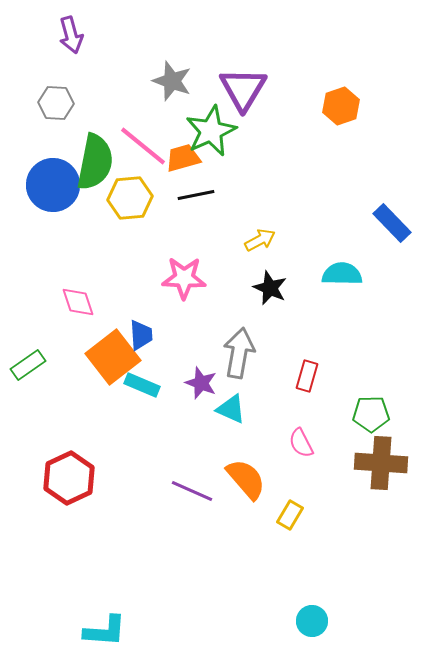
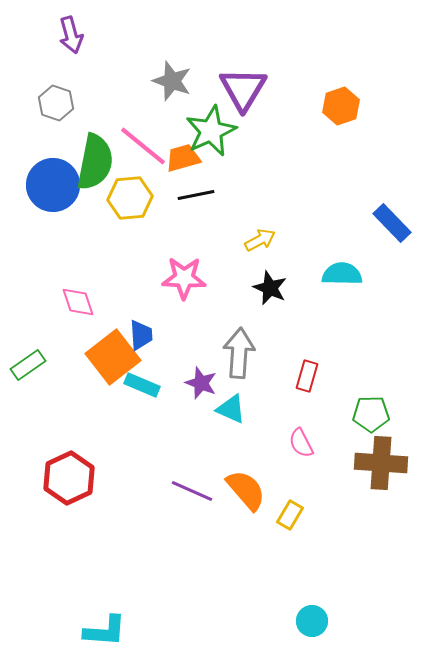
gray hexagon: rotated 16 degrees clockwise
gray arrow: rotated 6 degrees counterclockwise
orange semicircle: moved 11 px down
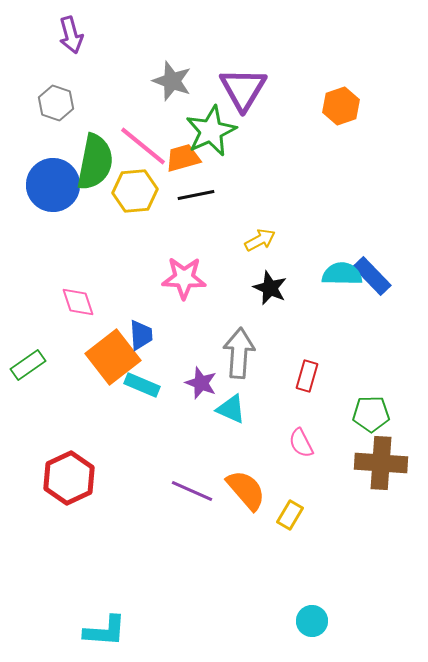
yellow hexagon: moved 5 px right, 7 px up
blue rectangle: moved 20 px left, 53 px down
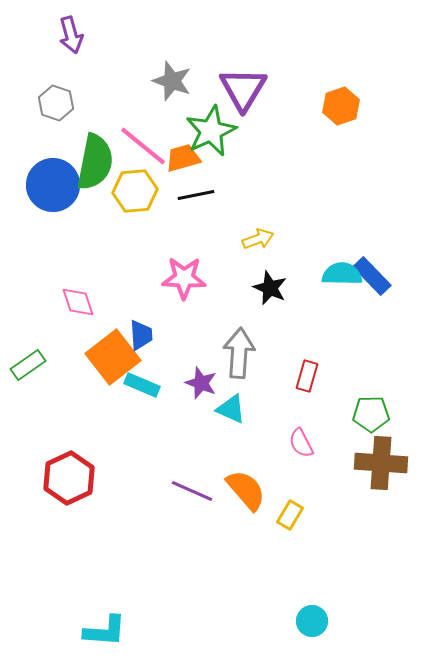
yellow arrow: moved 2 px left, 1 px up; rotated 8 degrees clockwise
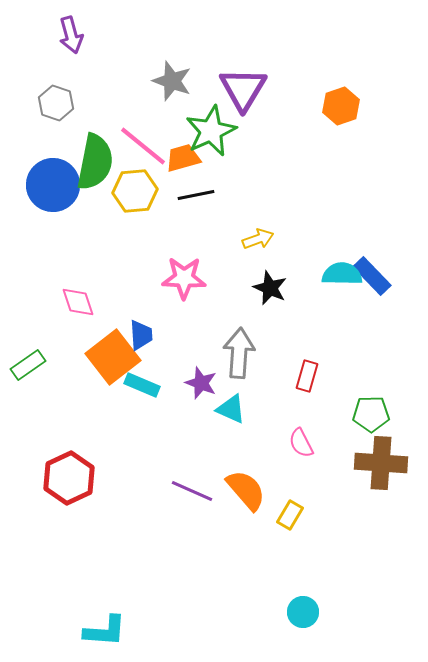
cyan circle: moved 9 px left, 9 px up
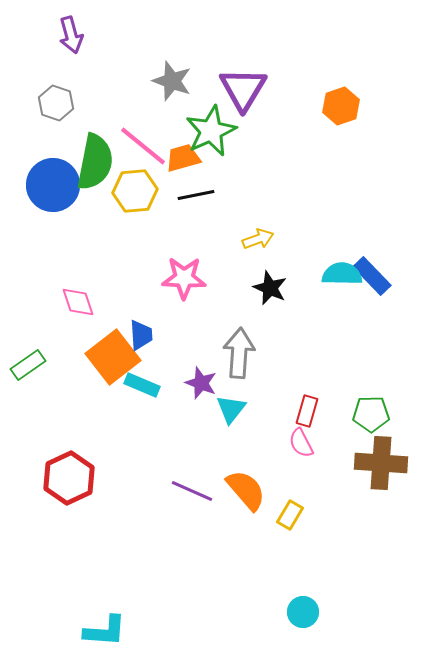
red rectangle: moved 35 px down
cyan triangle: rotated 44 degrees clockwise
